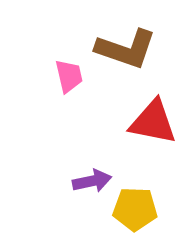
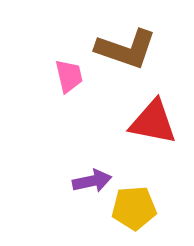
yellow pentagon: moved 1 px left, 1 px up; rotated 6 degrees counterclockwise
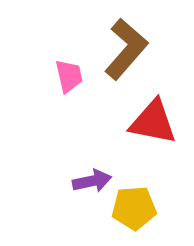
brown L-shape: rotated 68 degrees counterclockwise
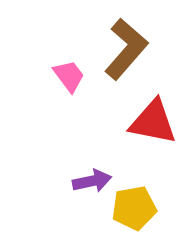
pink trapezoid: rotated 24 degrees counterclockwise
yellow pentagon: rotated 6 degrees counterclockwise
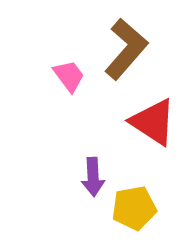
red triangle: rotated 22 degrees clockwise
purple arrow: moved 1 px right, 4 px up; rotated 99 degrees clockwise
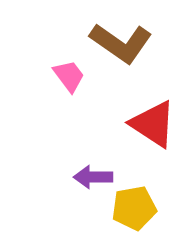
brown L-shape: moved 5 px left, 6 px up; rotated 84 degrees clockwise
red triangle: moved 2 px down
purple arrow: rotated 93 degrees clockwise
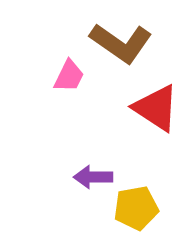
pink trapezoid: rotated 63 degrees clockwise
red triangle: moved 3 px right, 16 px up
yellow pentagon: moved 2 px right
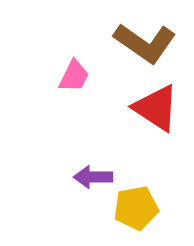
brown L-shape: moved 24 px right
pink trapezoid: moved 5 px right
